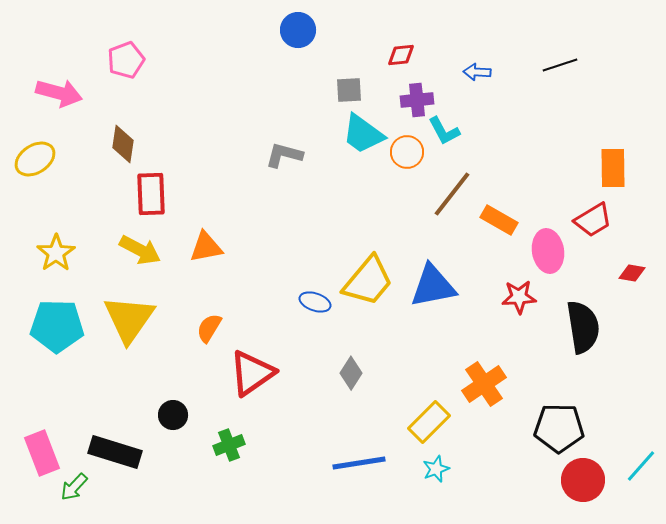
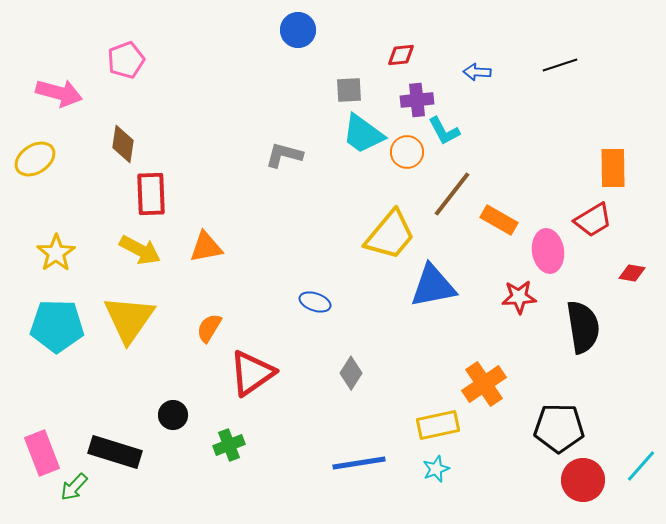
yellow trapezoid at (368, 281): moved 22 px right, 46 px up
yellow rectangle at (429, 422): moved 9 px right, 3 px down; rotated 33 degrees clockwise
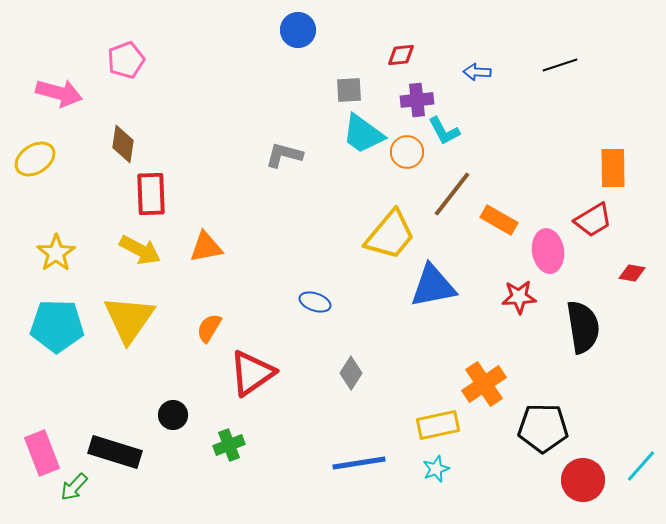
black pentagon at (559, 428): moved 16 px left
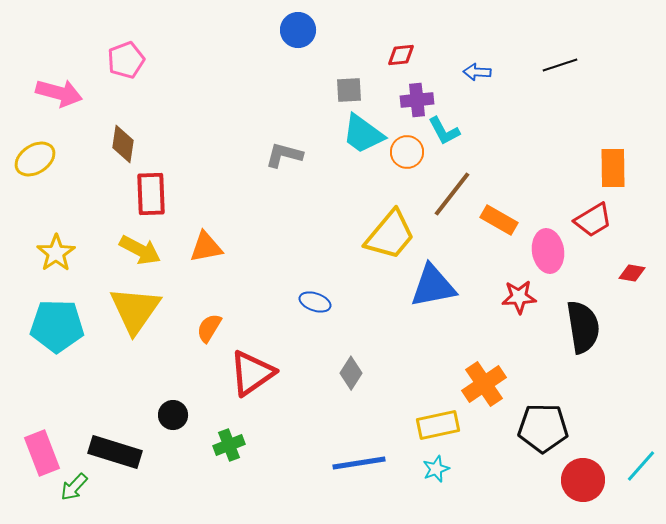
yellow triangle at (129, 319): moved 6 px right, 9 px up
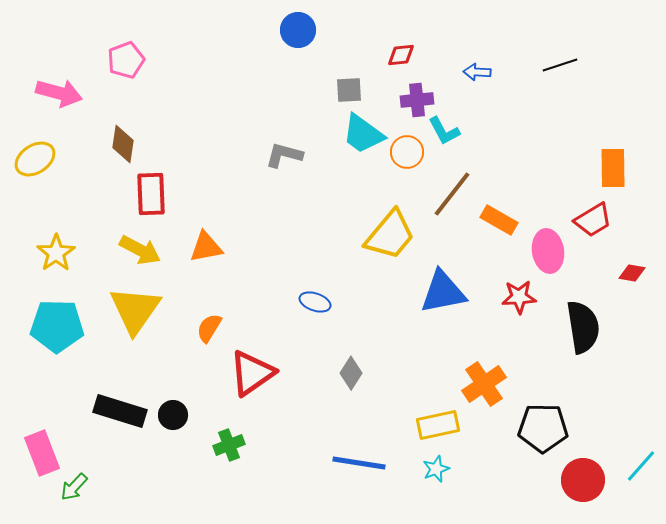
blue triangle at (433, 286): moved 10 px right, 6 px down
black rectangle at (115, 452): moved 5 px right, 41 px up
blue line at (359, 463): rotated 18 degrees clockwise
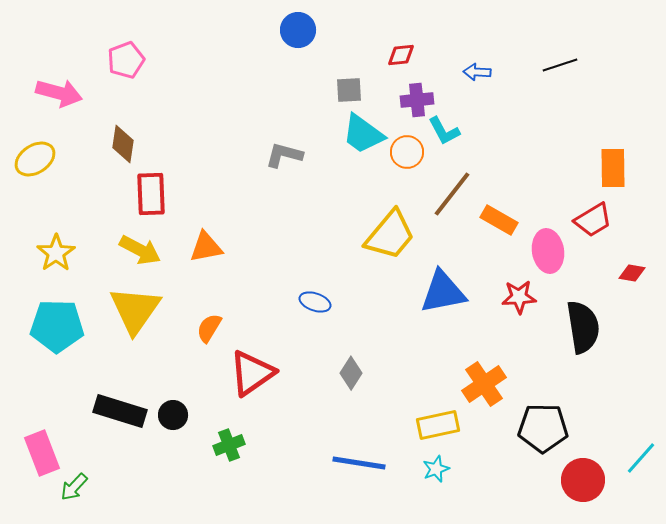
cyan line at (641, 466): moved 8 px up
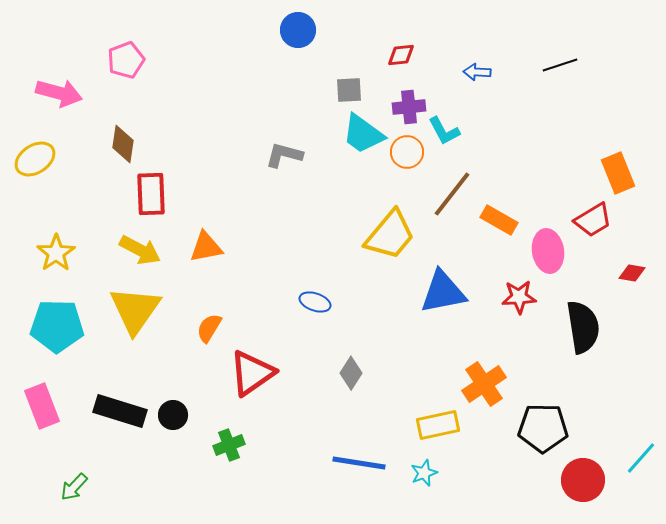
purple cross at (417, 100): moved 8 px left, 7 px down
orange rectangle at (613, 168): moved 5 px right, 5 px down; rotated 21 degrees counterclockwise
pink rectangle at (42, 453): moved 47 px up
cyan star at (436, 469): moved 12 px left, 4 px down
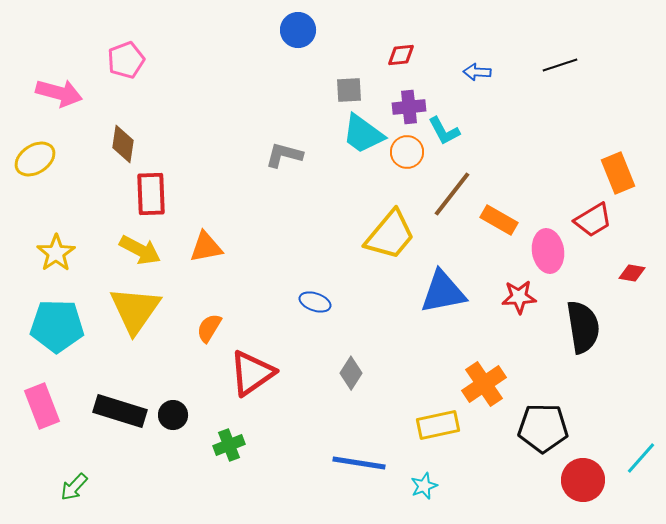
cyan star at (424, 473): moved 13 px down
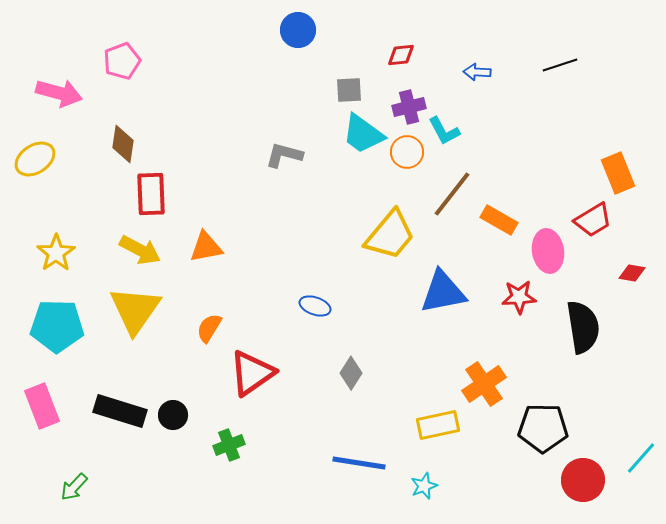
pink pentagon at (126, 60): moved 4 px left, 1 px down
purple cross at (409, 107): rotated 8 degrees counterclockwise
blue ellipse at (315, 302): moved 4 px down
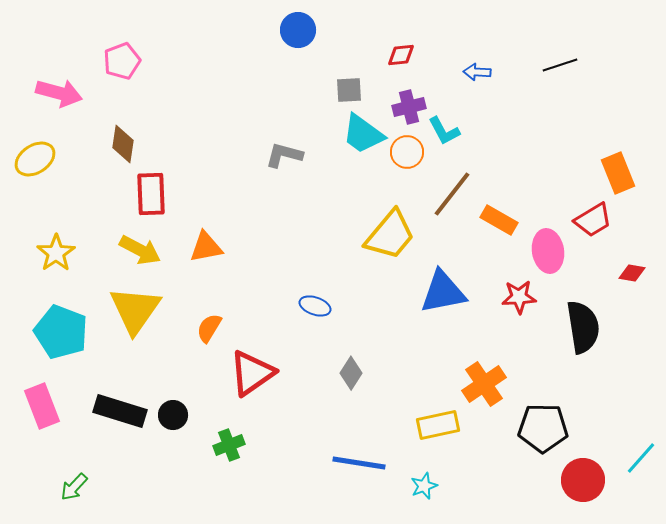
cyan pentagon at (57, 326): moved 4 px right, 6 px down; rotated 20 degrees clockwise
